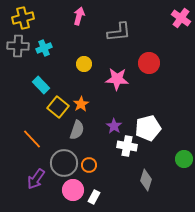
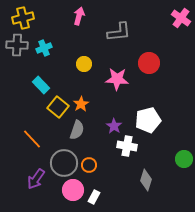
gray cross: moved 1 px left, 1 px up
white pentagon: moved 8 px up
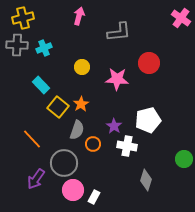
yellow circle: moved 2 px left, 3 px down
orange circle: moved 4 px right, 21 px up
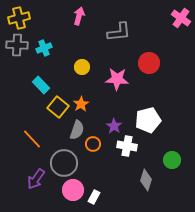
yellow cross: moved 4 px left
green circle: moved 12 px left, 1 px down
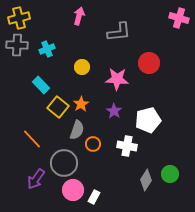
pink cross: moved 2 px left; rotated 18 degrees counterclockwise
cyan cross: moved 3 px right, 1 px down
purple star: moved 15 px up
green circle: moved 2 px left, 14 px down
gray diamond: rotated 15 degrees clockwise
